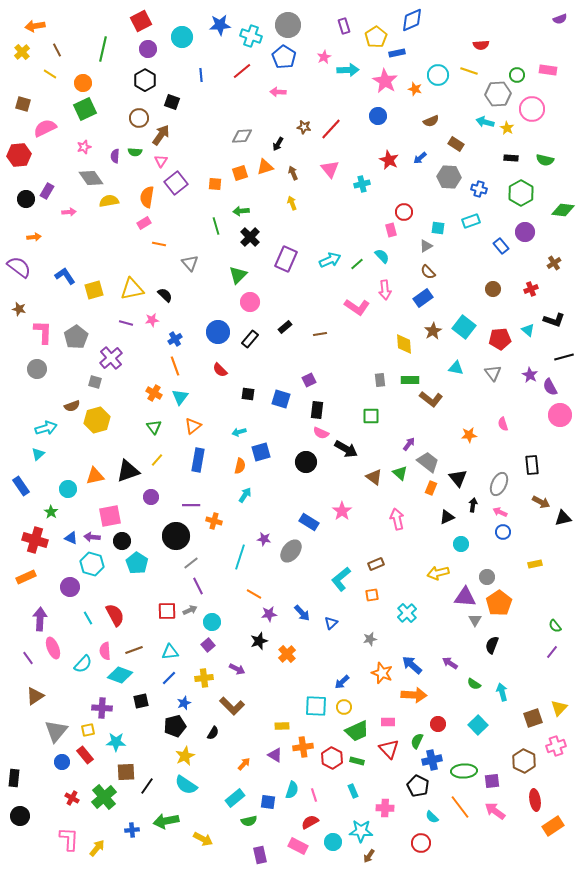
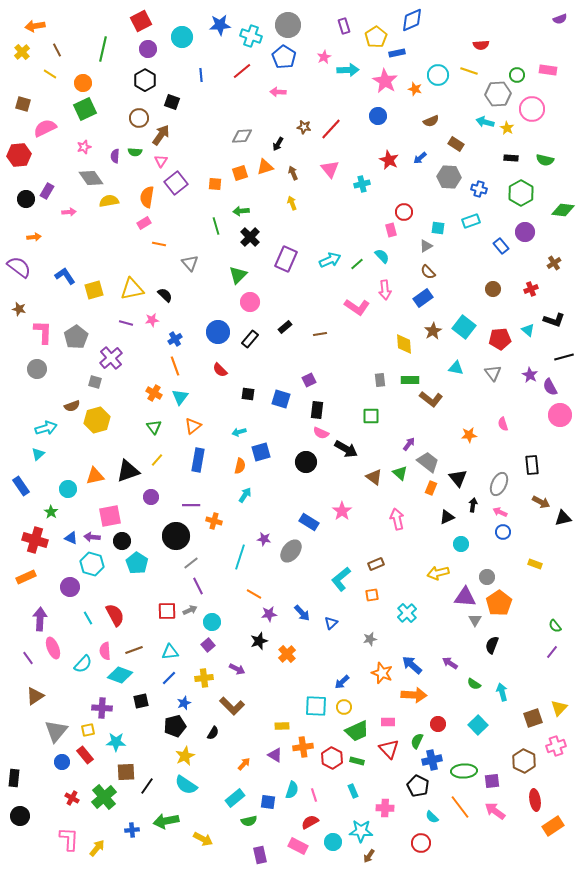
yellow rectangle at (535, 564): rotated 32 degrees clockwise
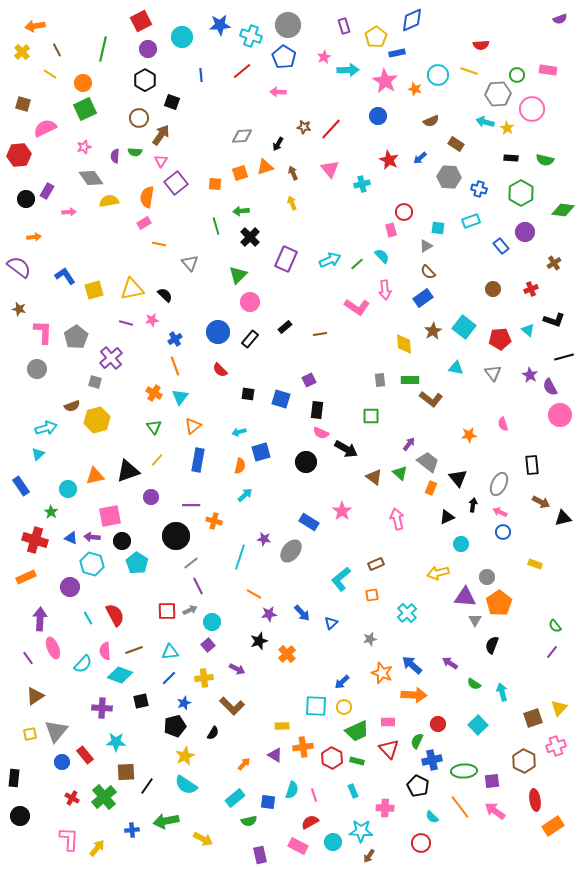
cyan arrow at (245, 495): rotated 14 degrees clockwise
yellow square at (88, 730): moved 58 px left, 4 px down
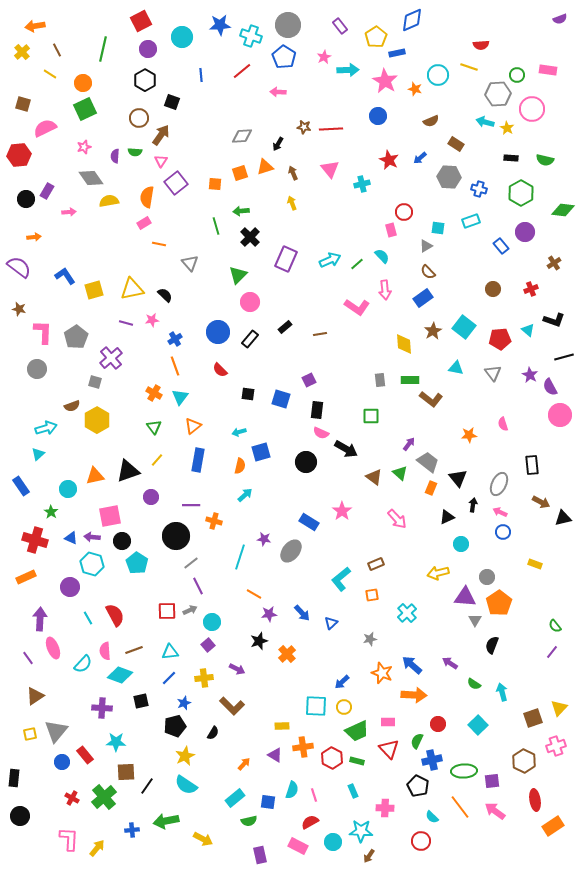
purple rectangle at (344, 26): moved 4 px left; rotated 21 degrees counterclockwise
yellow line at (469, 71): moved 4 px up
red line at (331, 129): rotated 45 degrees clockwise
yellow hexagon at (97, 420): rotated 15 degrees counterclockwise
pink arrow at (397, 519): rotated 150 degrees clockwise
red circle at (421, 843): moved 2 px up
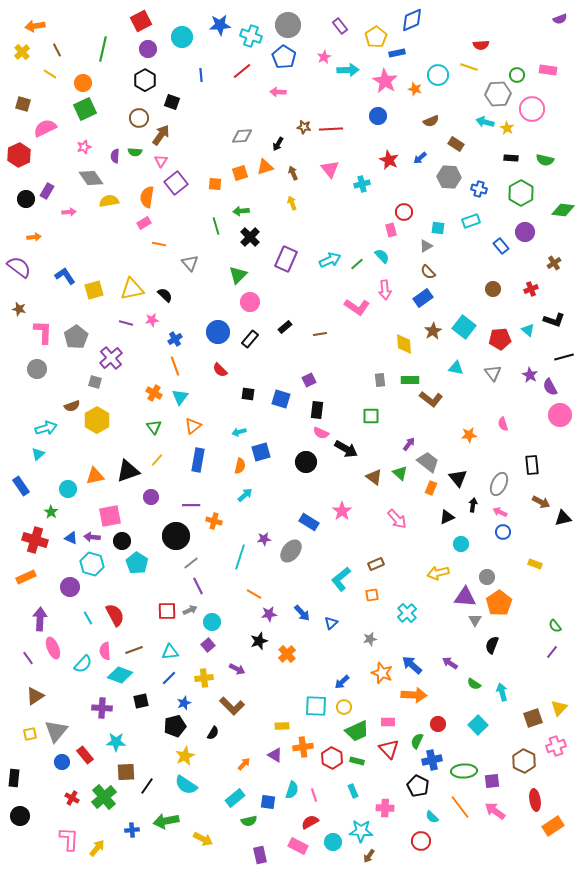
red hexagon at (19, 155): rotated 20 degrees counterclockwise
purple star at (264, 539): rotated 16 degrees counterclockwise
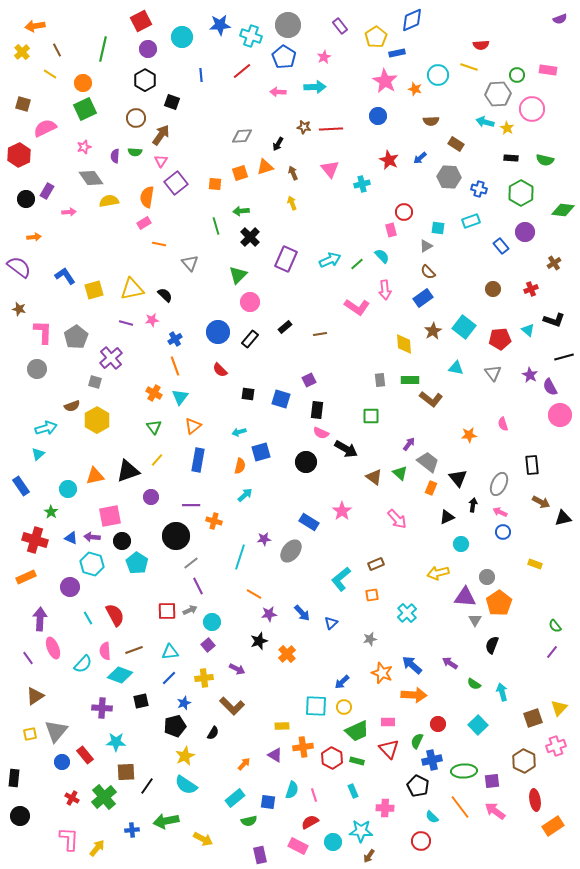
cyan arrow at (348, 70): moved 33 px left, 17 px down
brown circle at (139, 118): moved 3 px left
brown semicircle at (431, 121): rotated 21 degrees clockwise
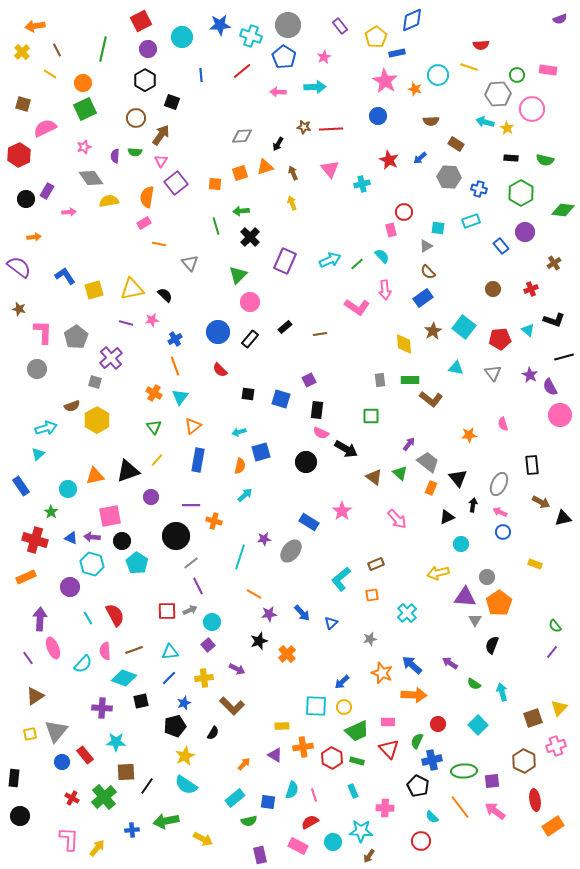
purple rectangle at (286, 259): moved 1 px left, 2 px down
cyan diamond at (120, 675): moved 4 px right, 3 px down
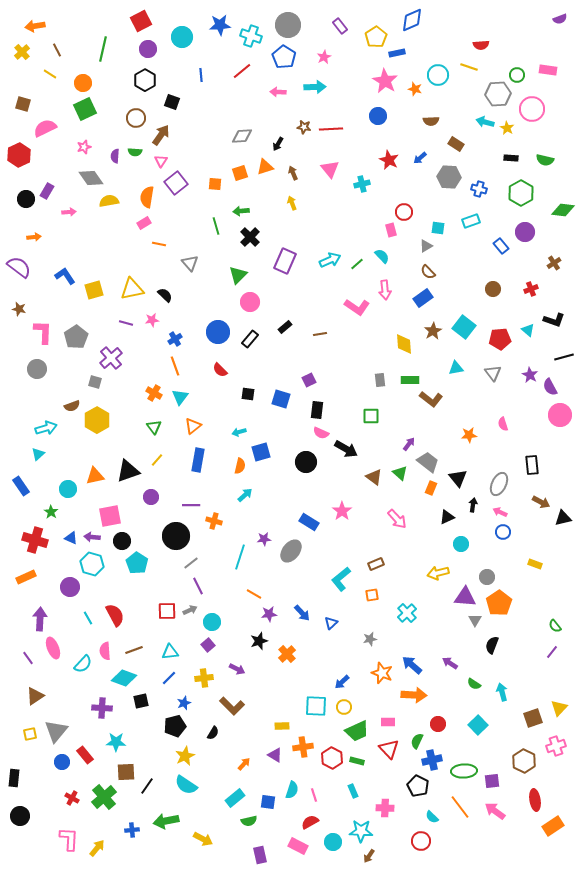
cyan triangle at (456, 368): rotated 21 degrees counterclockwise
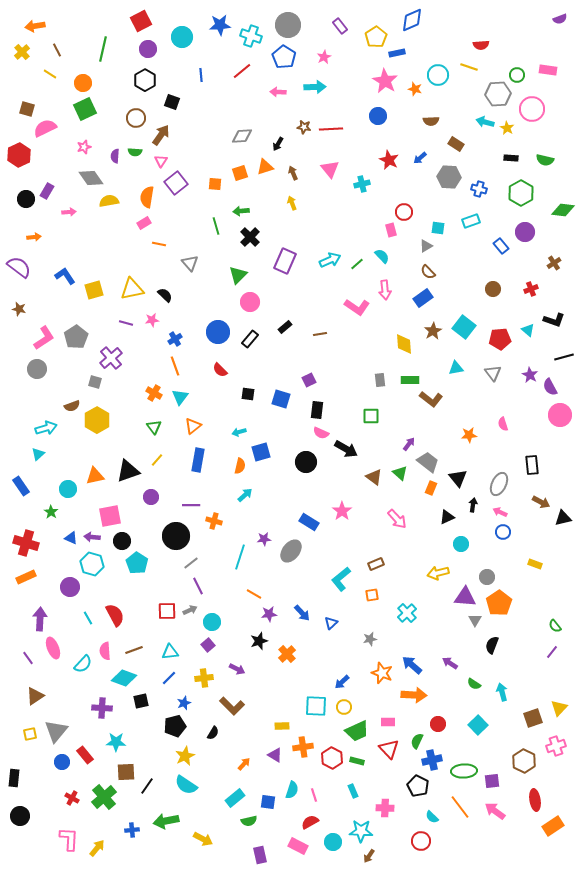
brown square at (23, 104): moved 4 px right, 5 px down
pink L-shape at (43, 332): moved 1 px right, 6 px down; rotated 55 degrees clockwise
red cross at (35, 540): moved 9 px left, 3 px down
